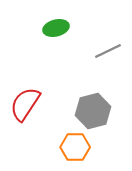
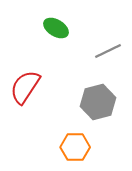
green ellipse: rotated 45 degrees clockwise
red semicircle: moved 17 px up
gray hexagon: moved 5 px right, 9 px up
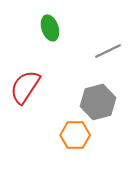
green ellipse: moved 6 px left; rotated 40 degrees clockwise
orange hexagon: moved 12 px up
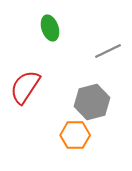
gray hexagon: moved 6 px left
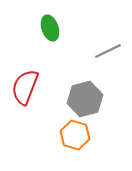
red semicircle: rotated 12 degrees counterclockwise
gray hexagon: moved 7 px left, 3 px up
orange hexagon: rotated 16 degrees clockwise
